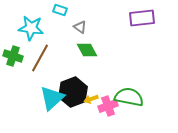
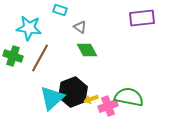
cyan star: moved 2 px left
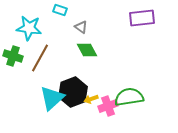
gray triangle: moved 1 px right
green semicircle: rotated 20 degrees counterclockwise
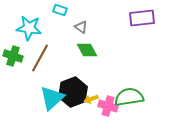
pink cross: rotated 36 degrees clockwise
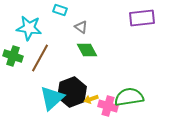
black hexagon: moved 1 px left
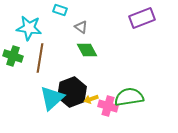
purple rectangle: rotated 15 degrees counterclockwise
brown line: rotated 20 degrees counterclockwise
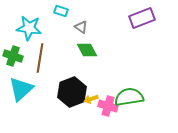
cyan rectangle: moved 1 px right, 1 px down
cyan triangle: moved 31 px left, 9 px up
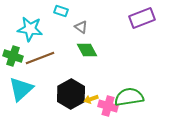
cyan star: moved 1 px right, 1 px down
brown line: rotated 60 degrees clockwise
black hexagon: moved 1 px left, 2 px down; rotated 8 degrees counterclockwise
